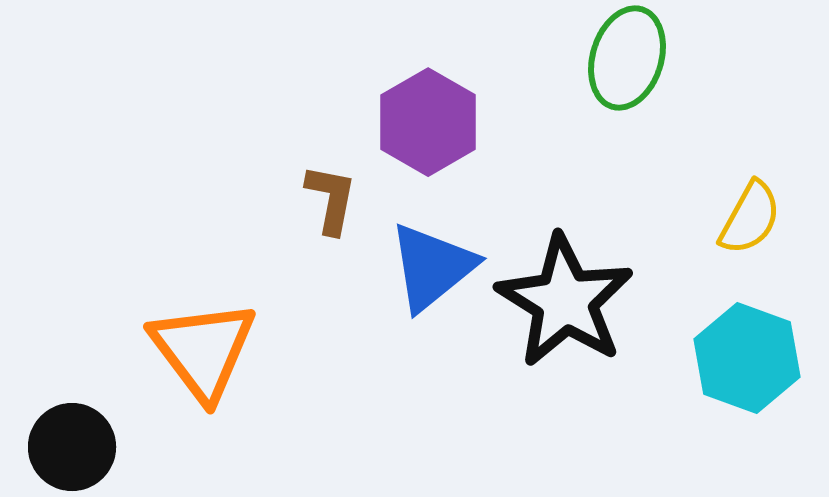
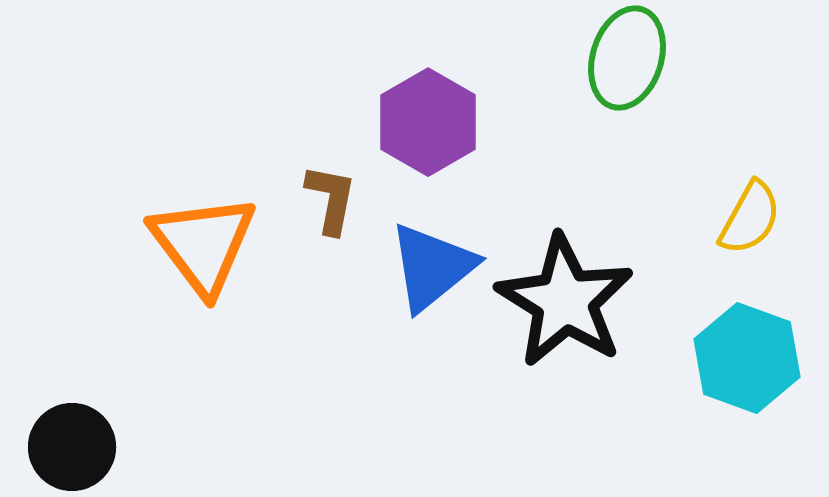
orange triangle: moved 106 px up
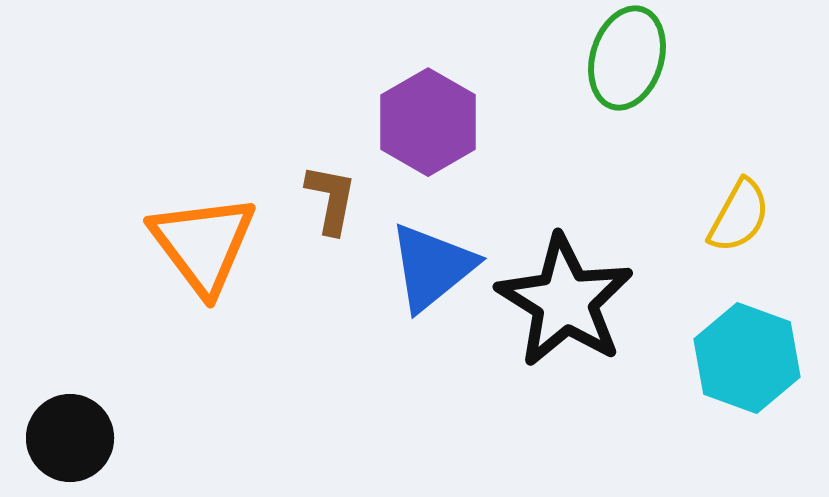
yellow semicircle: moved 11 px left, 2 px up
black circle: moved 2 px left, 9 px up
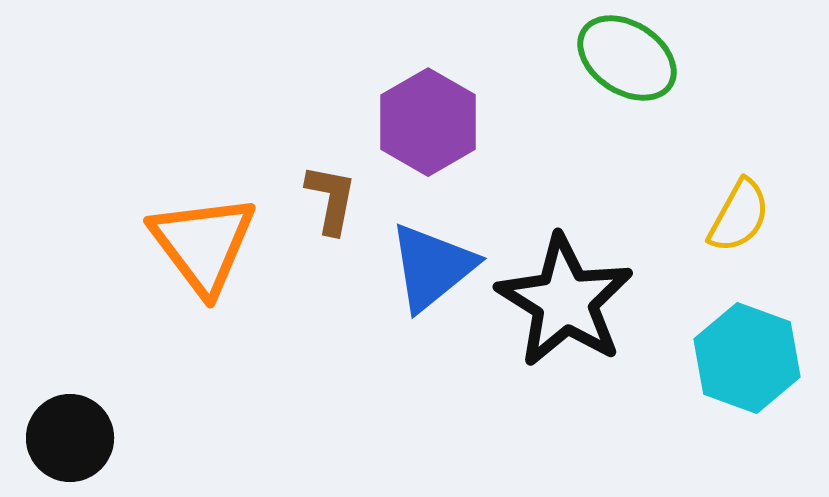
green ellipse: rotated 74 degrees counterclockwise
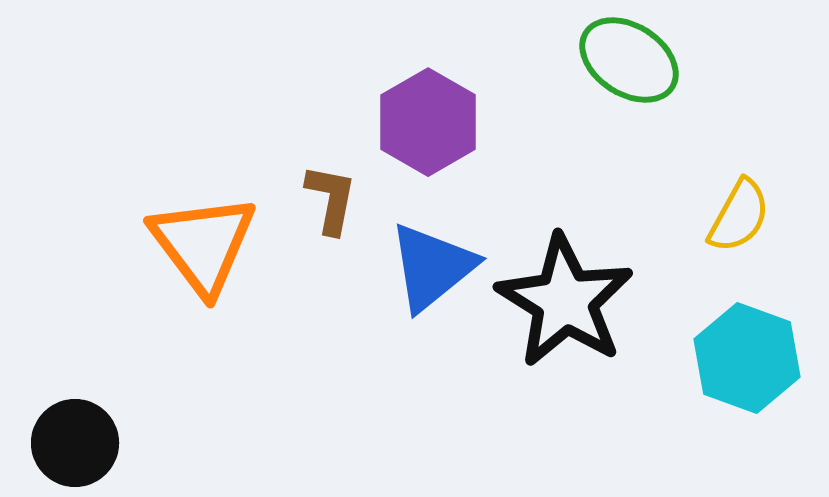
green ellipse: moved 2 px right, 2 px down
black circle: moved 5 px right, 5 px down
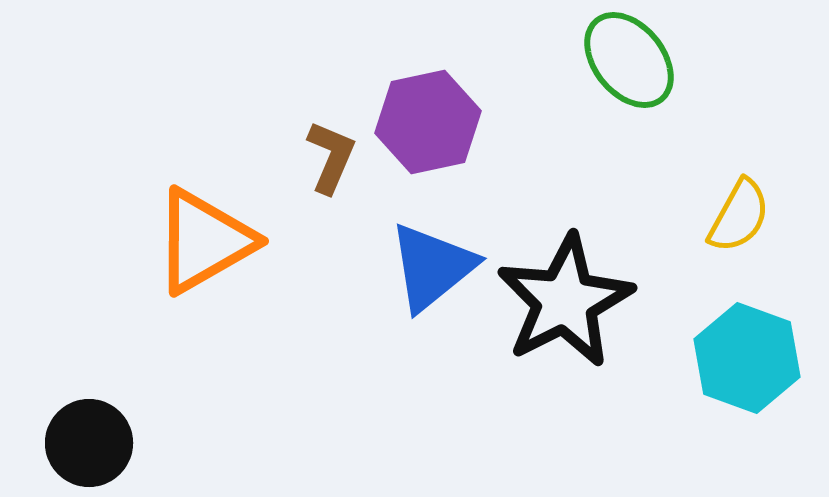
green ellipse: rotated 18 degrees clockwise
purple hexagon: rotated 18 degrees clockwise
brown L-shape: moved 42 px up; rotated 12 degrees clockwise
orange triangle: moved 1 px right, 3 px up; rotated 37 degrees clockwise
black star: rotated 13 degrees clockwise
black circle: moved 14 px right
